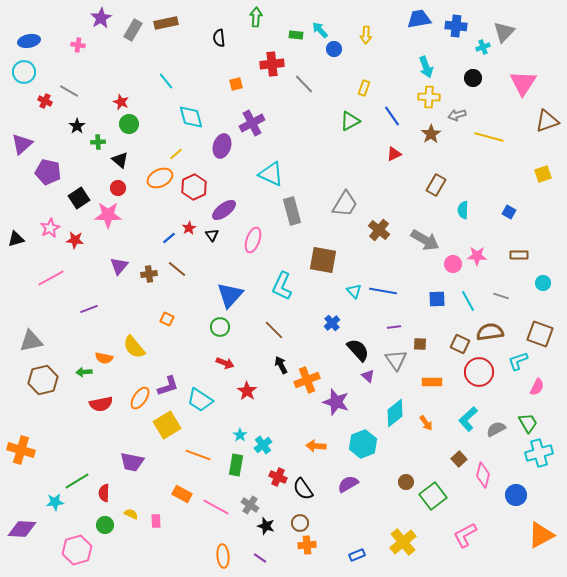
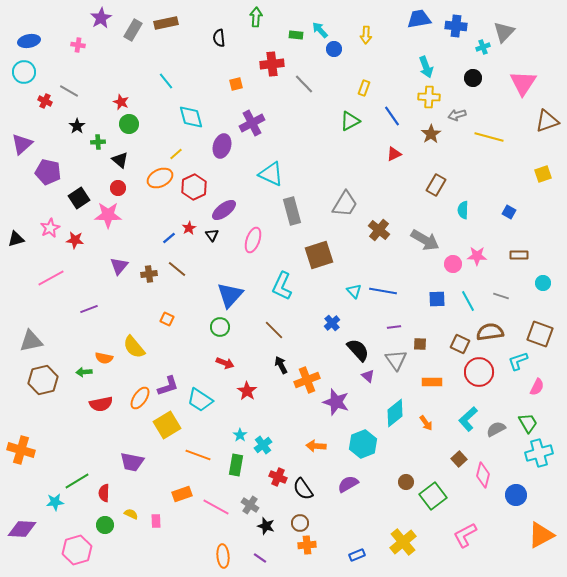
brown square at (323, 260): moved 4 px left, 5 px up; rotated 28 degrees counterclockwise
orange rectangle at (182, 494): rotated 48 degrees counterclockwise
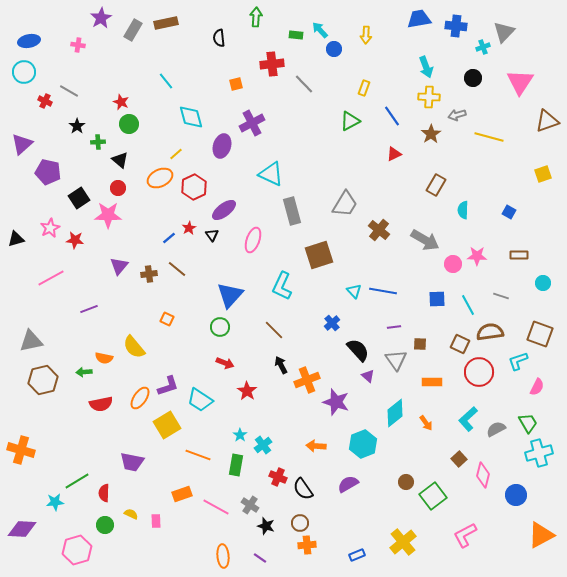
pink triangle at (523, 83): moved 3 px left, 1 px up
cyan line at (468, 301): moved 4 px down
